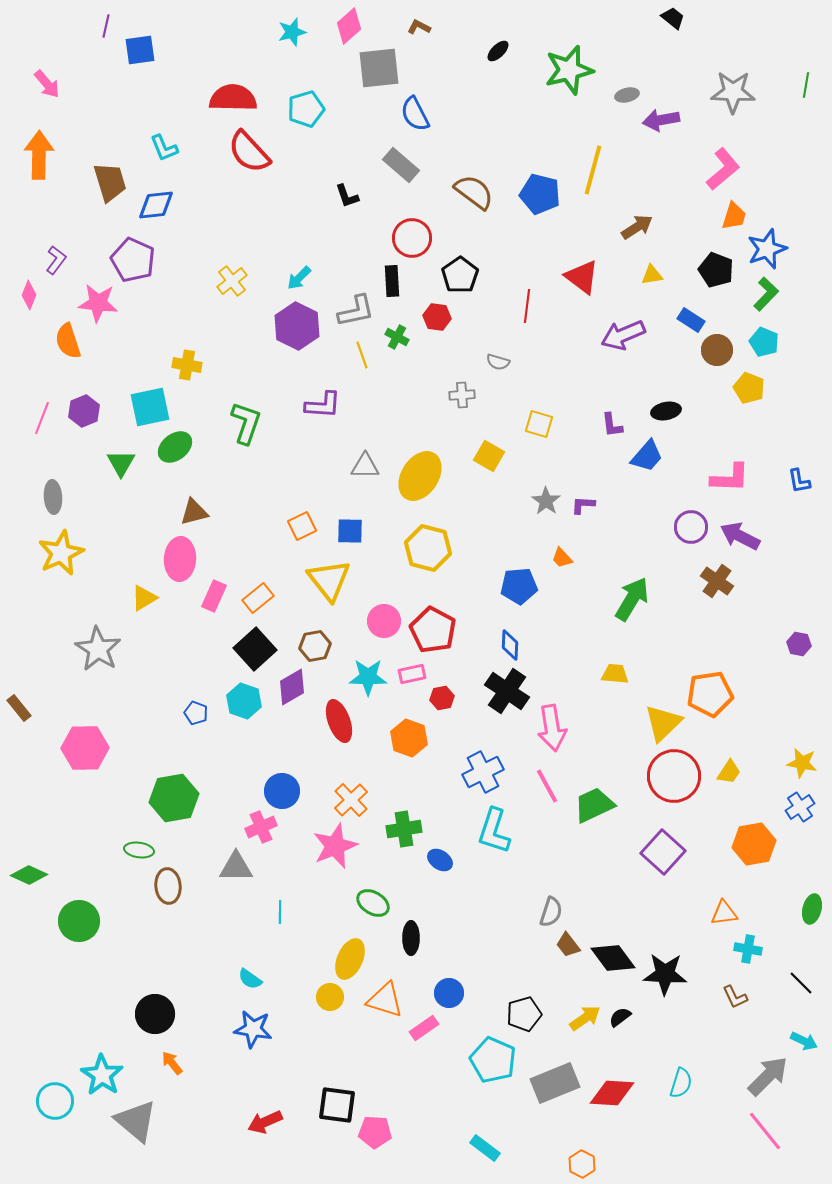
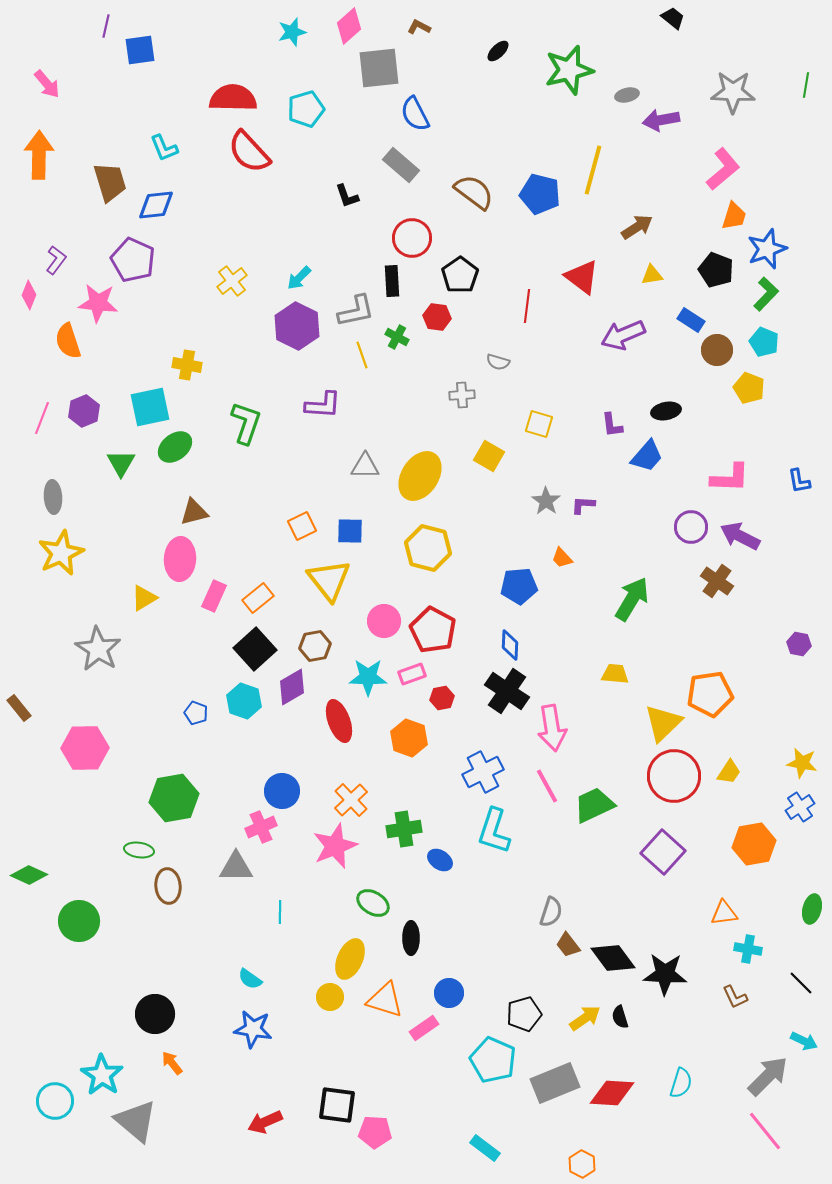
pink rectangle at (412, 674): rotated 8 degrees counterclockwise
black semicircle at (620, 1017): rotated 70 degrees counterclockwise
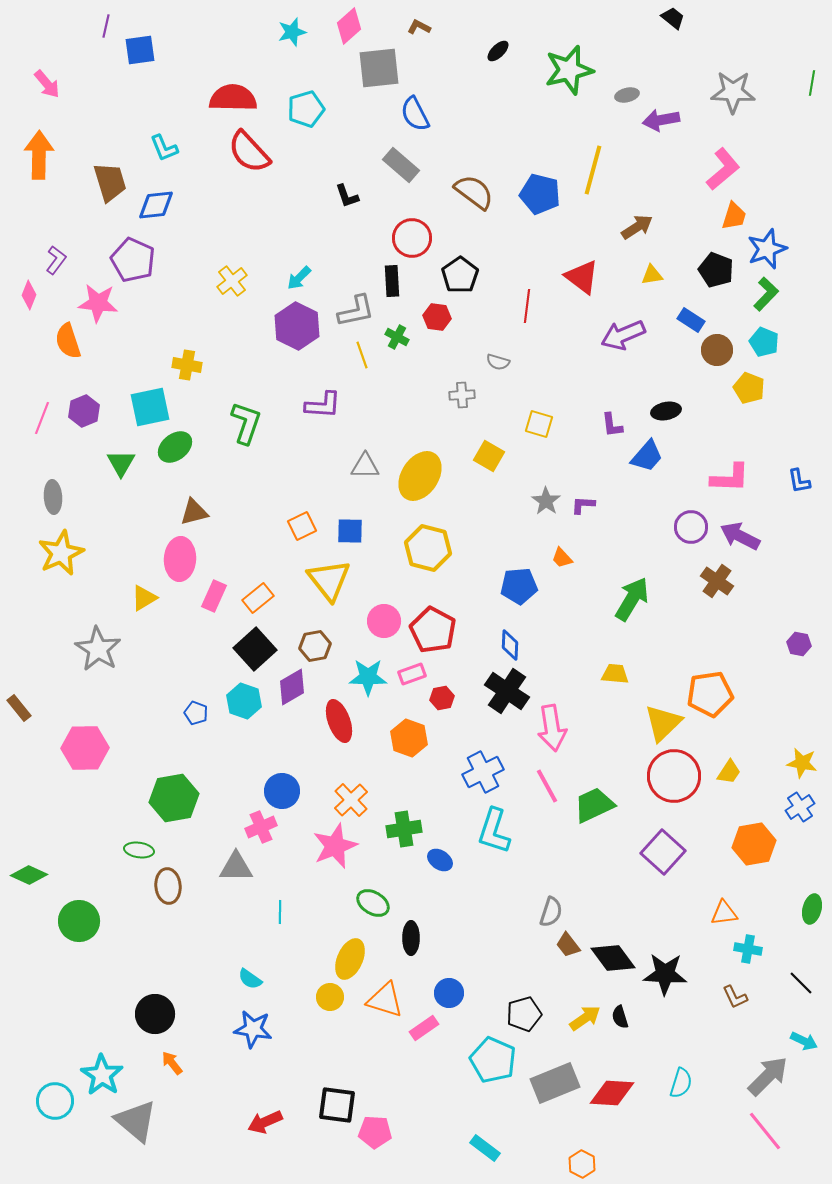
green line at (806, 85): moved 6 px right, 2 px up
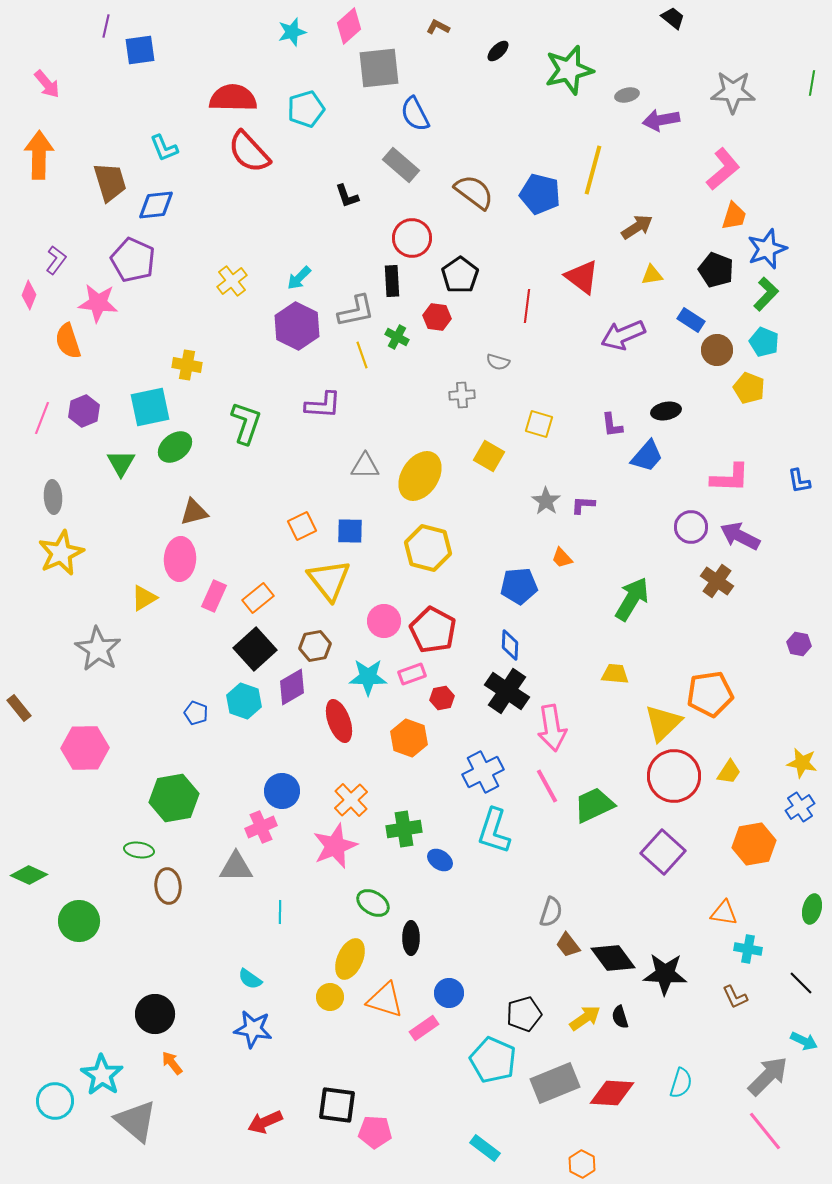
brown L-shape at (419, 27): moved 19 px right
orange triangle at (724, 913): rotated 16 degrees clockwise
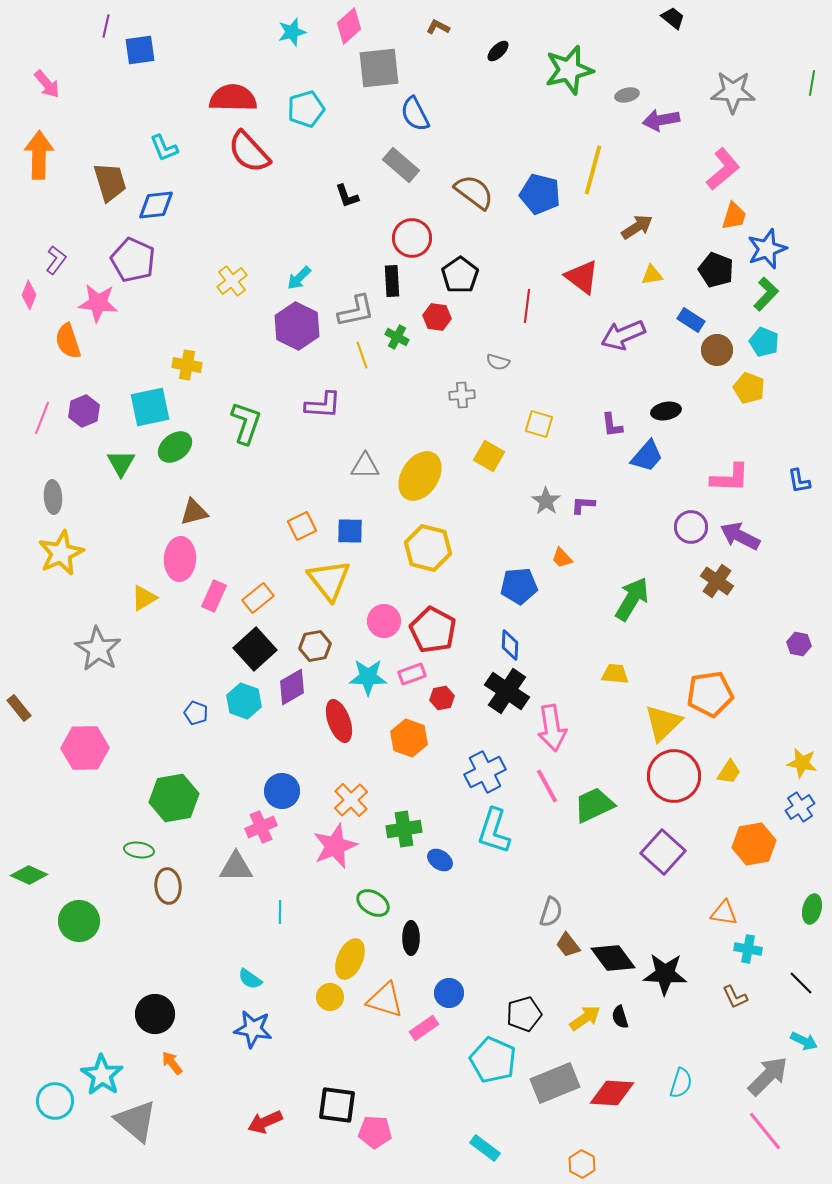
blue cross at (483, 772): moved 2 px right
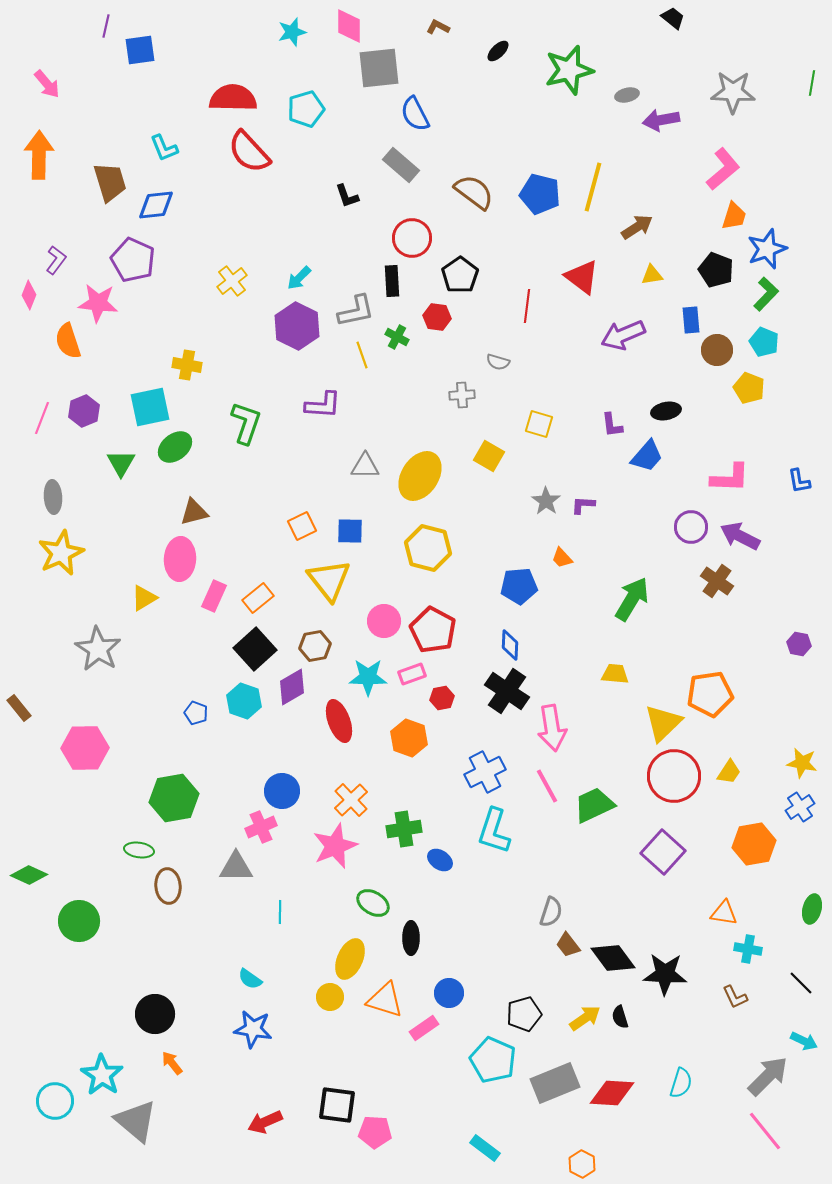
pink diamond at (349, 26): rotated 48 degrees counterclockwise
yellow line at (593, 170): moved 17 px down
blue rectangle at (691, 320): rotated 52 degrees clockwise
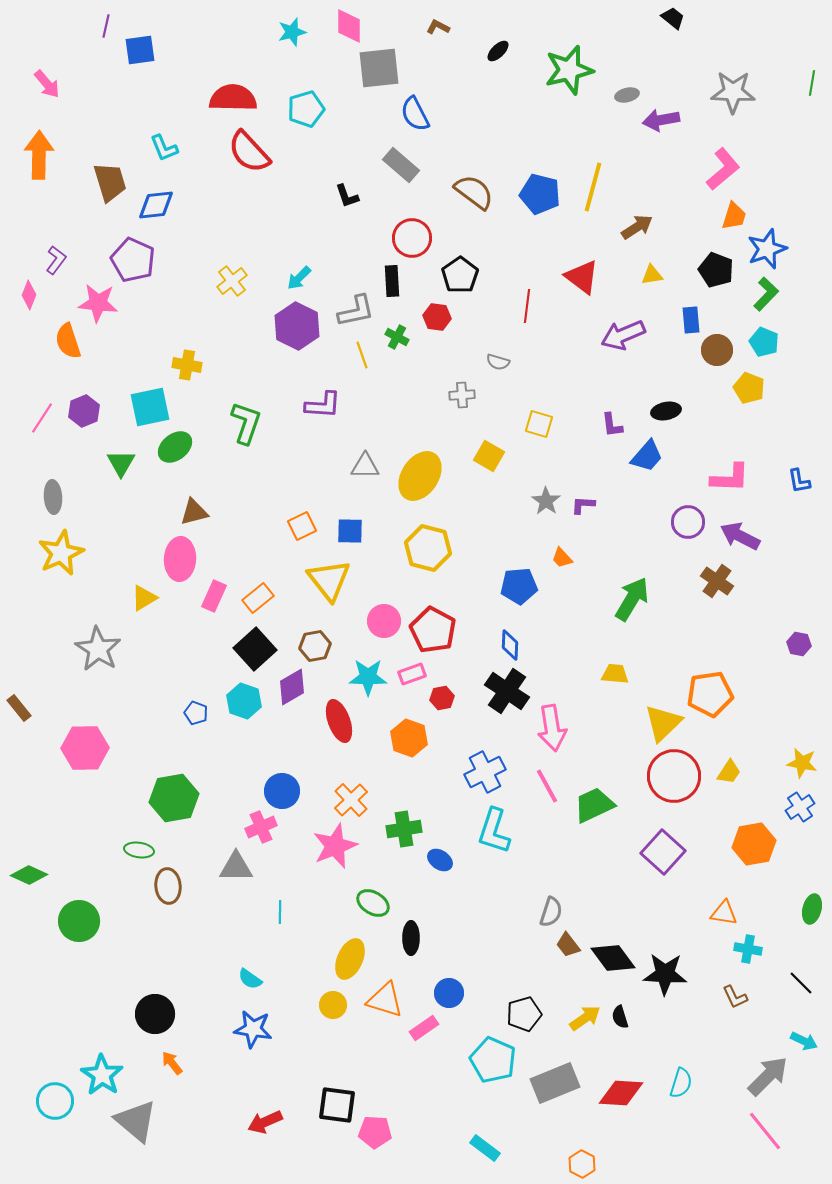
pink line at (42, 418): rotated 12 degrees clockwise
purple circle at (691, 527): moved 3 px left, 5 px up
yellow circle at (330, 997): moved 3 px right, 8 px down
red diamond at (612, 1093): moved 9 px right
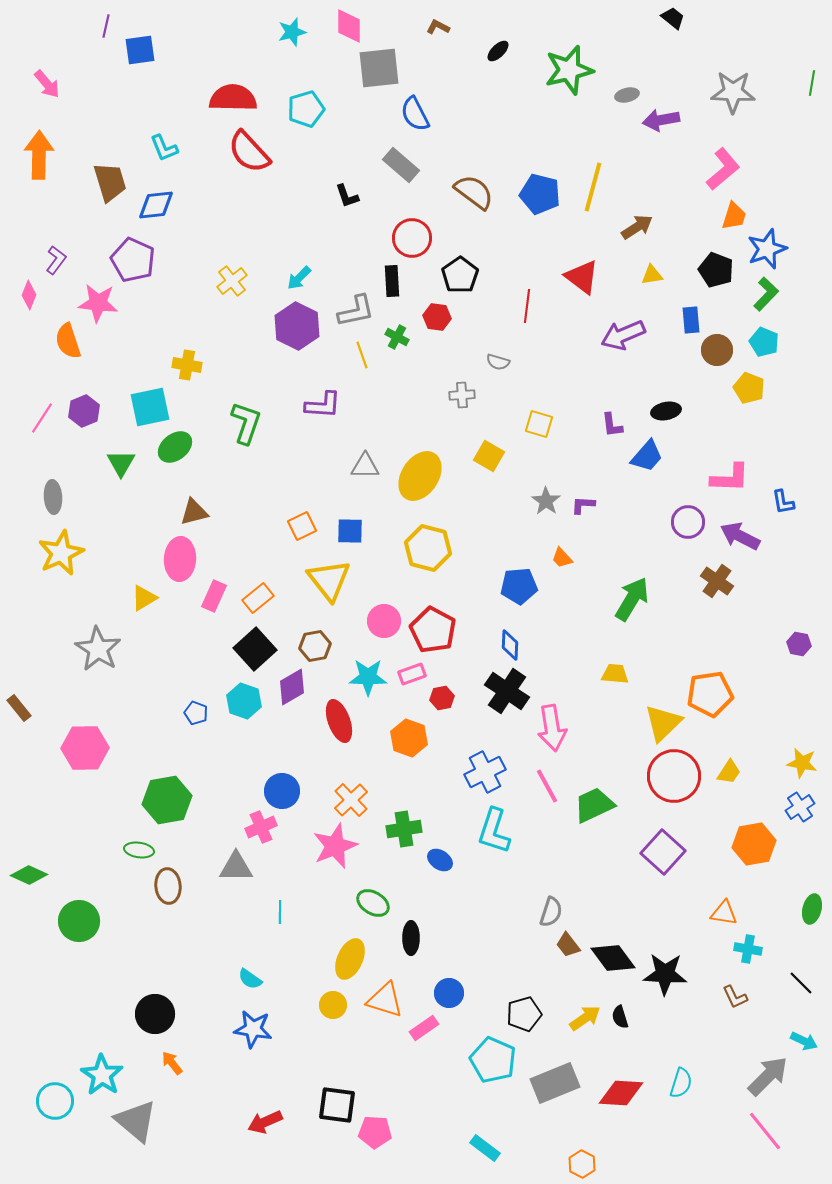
blue L-shape at (799, 481): moved 16 px left, 21 px down
green hexagon at (174, 798): moved 7 px left, 2 px down
